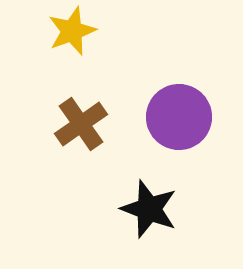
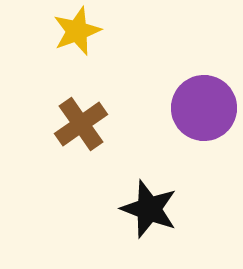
yellow star: moved 5 px right
purple circle: moved 25 px right, 9 px up
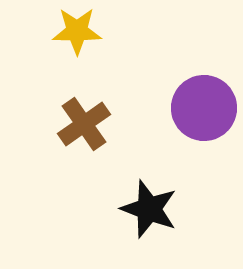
yellow star: rotated 21 degrees clockwise
brown cross: moved 3 px right
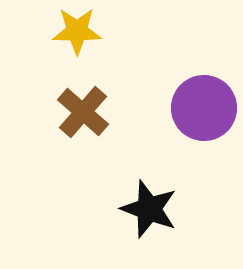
brown cross: moved 1 px left, 12 px up; rotated 14 degrees counterclockwise
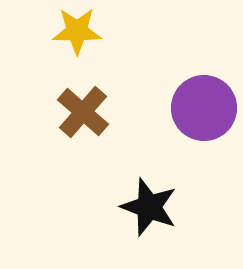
black star: moved 2 px up
